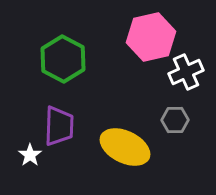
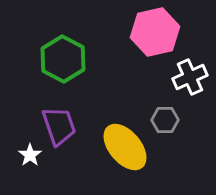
pink hexagon: moved 4 px right, 5 px up
white cross: moved 4 px right, 5 px down
gray hexagon: moved 10 px left
purple trapezoid: rotated 21 degrees counterclockwise
yellow ellipse: rotated 24 degrees clockwise
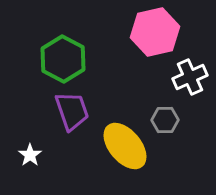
purple trapezoid: moved 13 px right, 15 px up
yellow ellipse: moved 1 px up
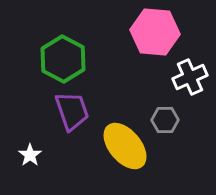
pink hexagon: rotated 18 degrees clockwise
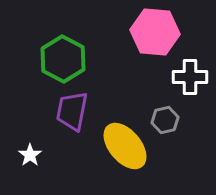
white cross: rotated 24 degrees clockwise
purple trapezoid: rotated 150 degrees counterclockwise
gray hexagon: rotated 12 degrees counterclockwise
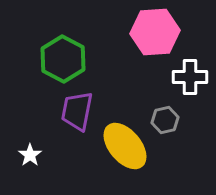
pink hexagon: rotated 9 degrees counterclockwise
purple trapezoid: moved 5 px right
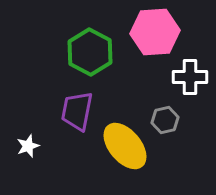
green hexagon: moved 27 px right, 7 px up
white star: moved 2 px left, 9 px up; rotated 15 degrees clockwise
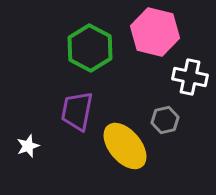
pink hexagon: rotated 18 degrees clockwise
green hexagon: moved 4 px up
white cross: rotated 12 degrees clockwise
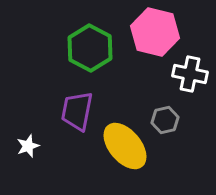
white cross: moved 3 px up
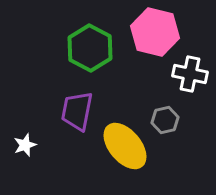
white star: moved 3 px left, 1 px up
